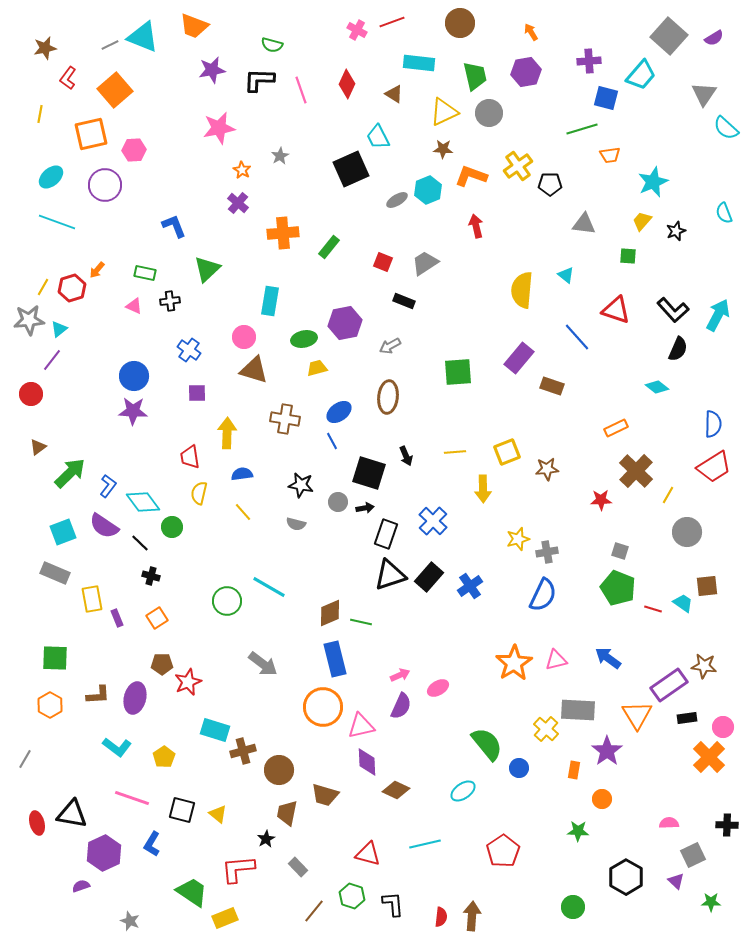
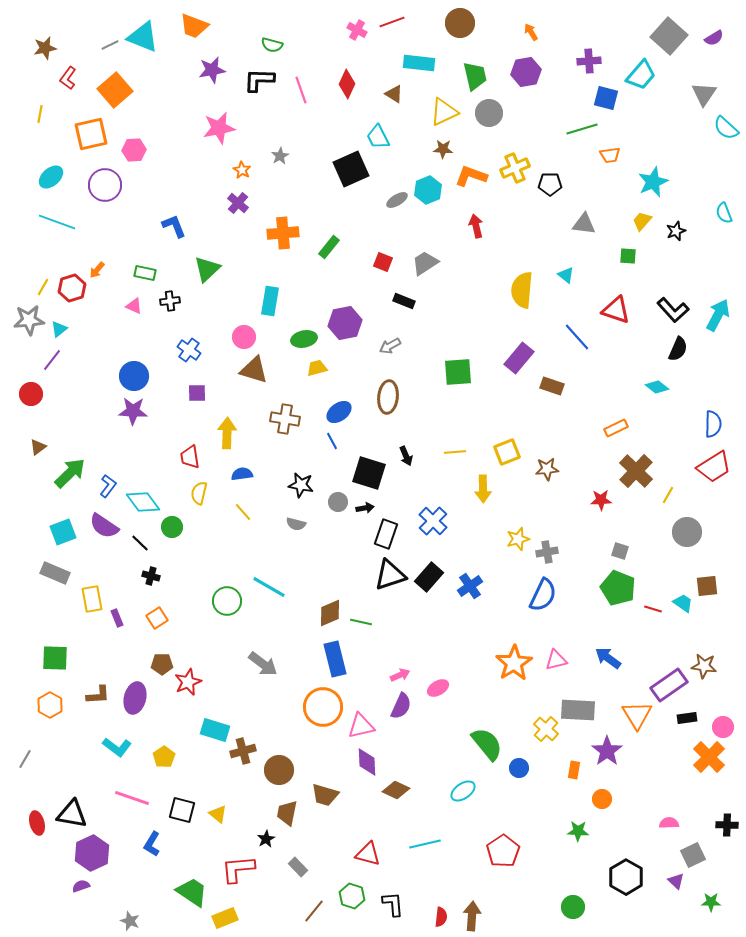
yellow cross at (518, 166): moved 3 px left, 2 px down; rotated 12 degrees clockwise
purple hexagon at (104, 853): moved 12 px left
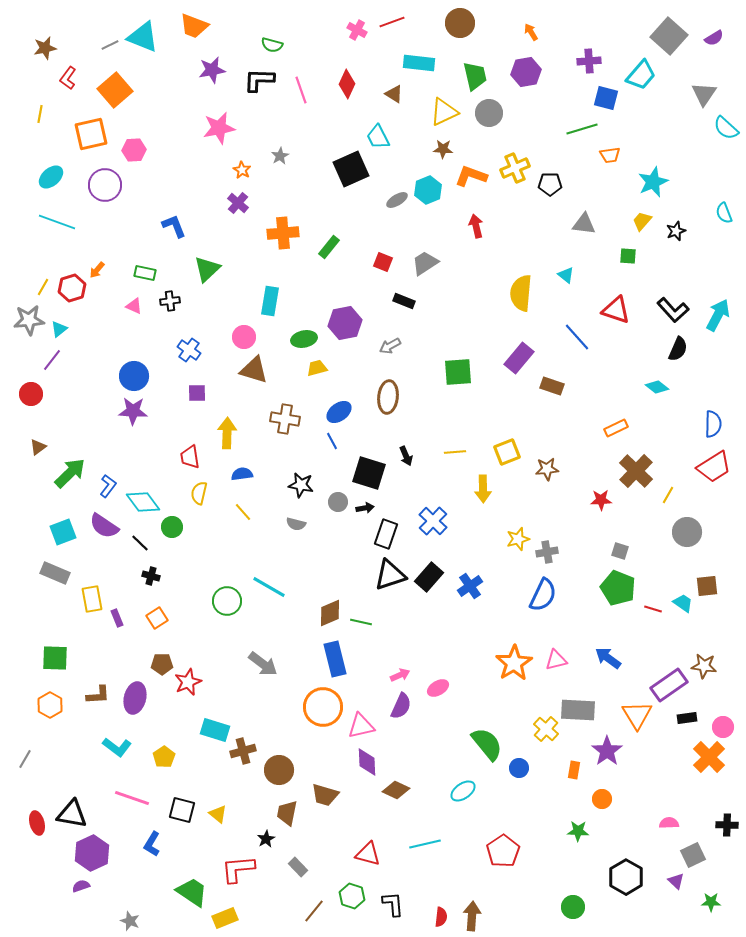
yellow semicircle at (522, 290): moved 1 px left, 3 px down
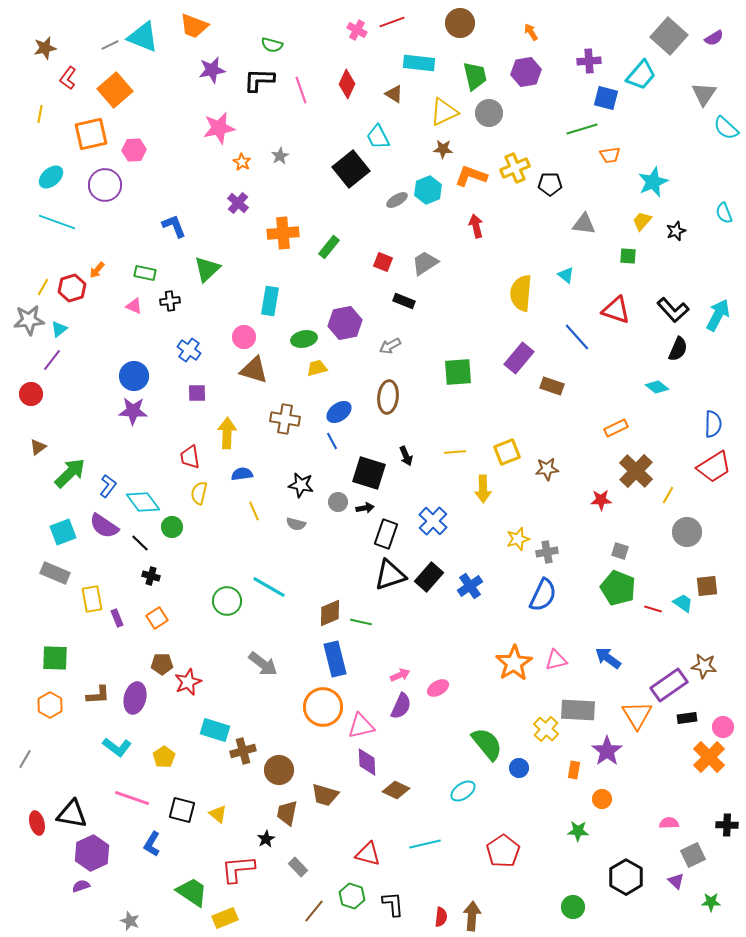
black square at (351, 169): rotated 15 degrees counterclockwise
orange star at (242, 170): moved 8 px up
yellow line at (243, 512): moved 11 px right, 1 px up; rotated 18 degrees clockwise
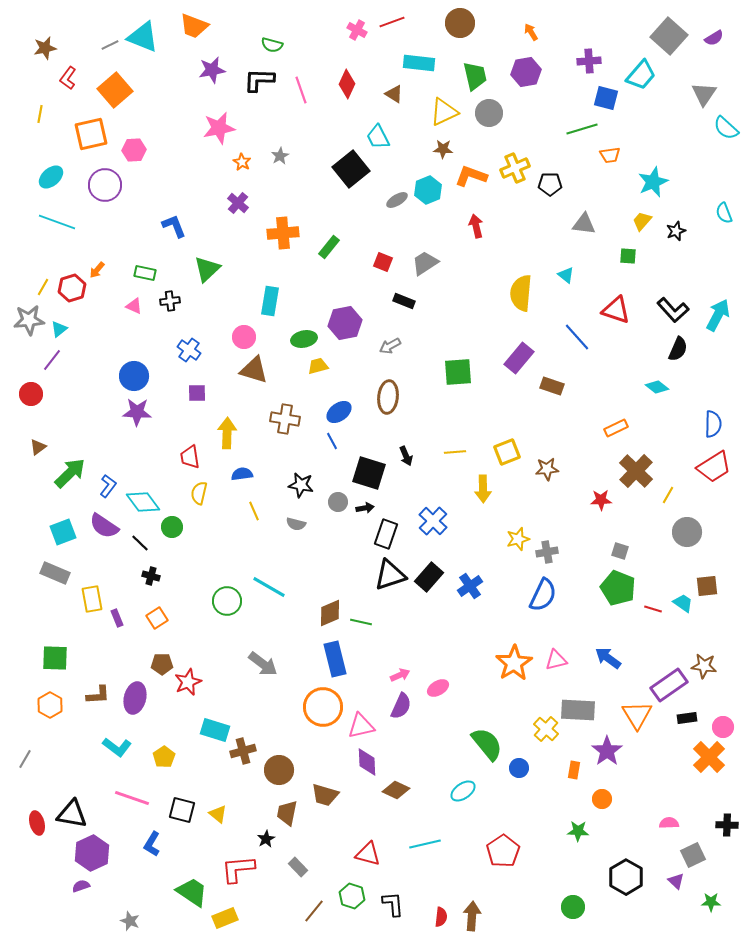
yellow trapezoid at (317, 368): moved 1 px right, 2 px up
purple star at (133, 411): moved 4 px right, 1 px down
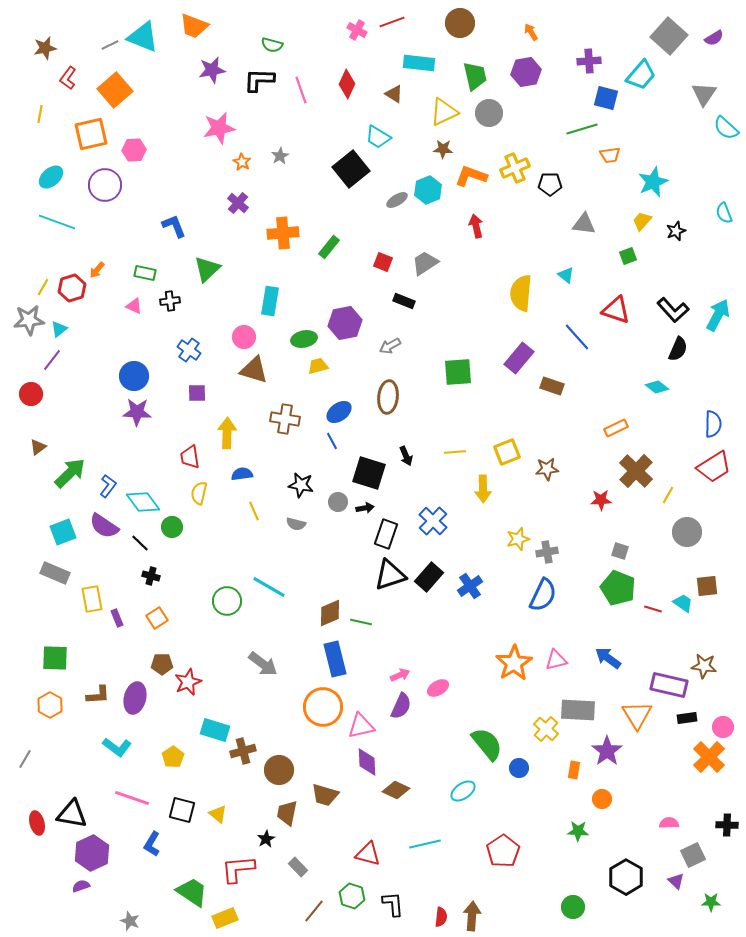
cyan trapezoid at (378, 137): rotated 32 degrees counterclockwise
green square at (628, 256): rotated 24 degrees counterclockwise
purple rectangle at (669, 685): rotated 48 degrees clockwise
yellow pentagon at (164, 757): moved 9 px right
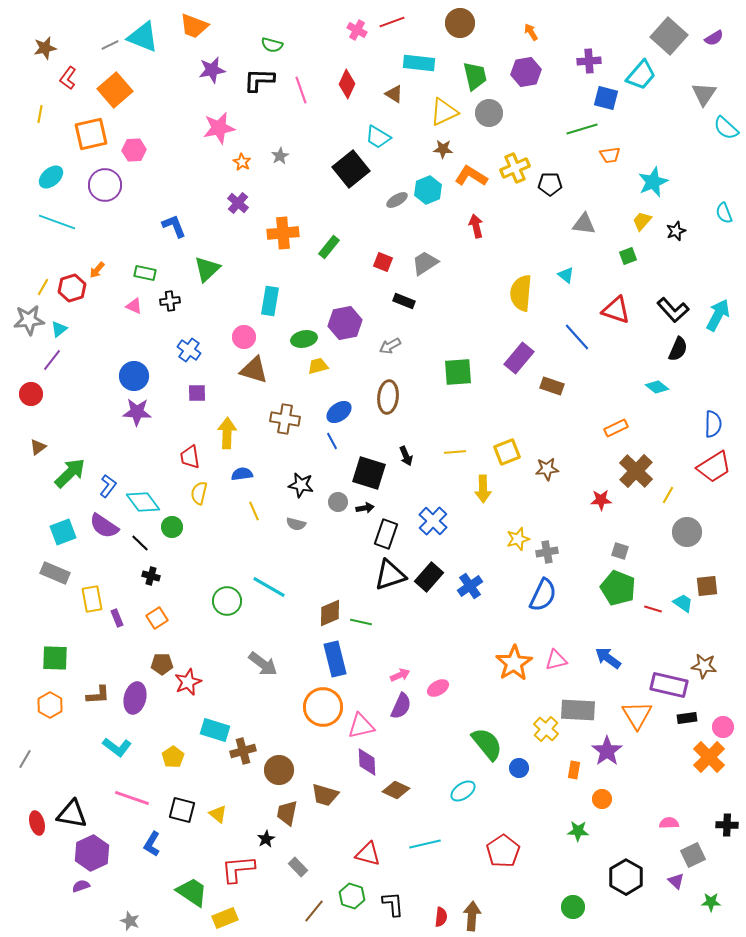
orange L-shape at (471, 176): rotated 12 degrees clockwise
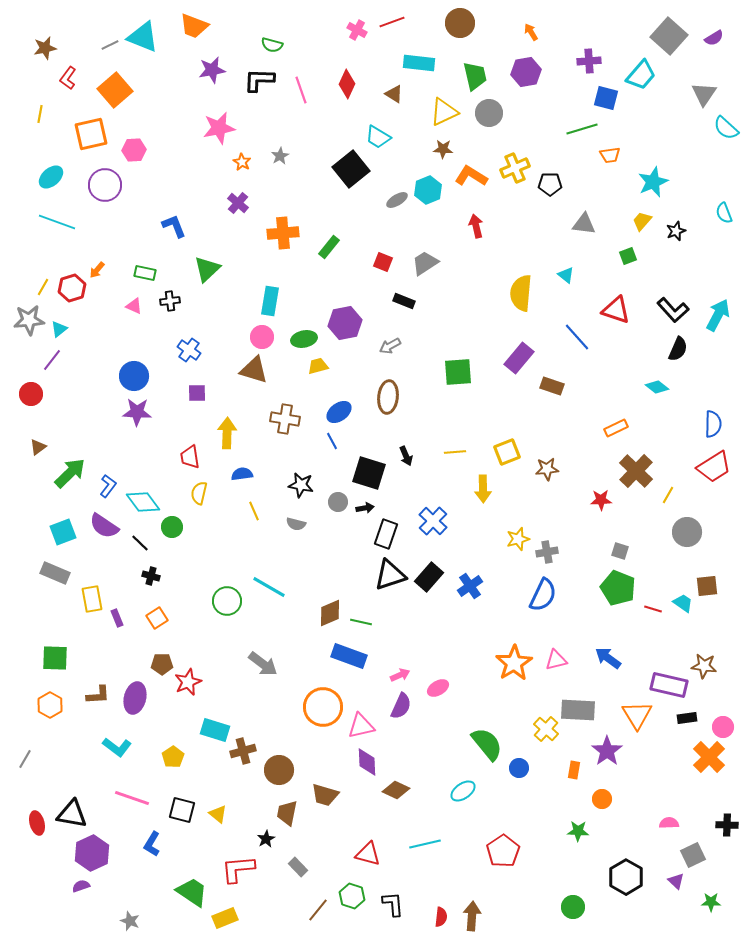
pink circle at (244, 337): moved 18 px right
blue rectangle at (335, 659): moved 14 px right, 3 px up; rotated 56 degrees counterclockwise
brown line at (314, 911): moved 4 px right, 1 px up
